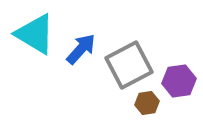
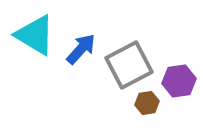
cyan triangle: moved 1 px down
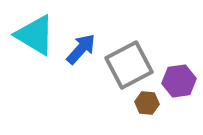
brown hexagon: rotated 15 degrees clockwise
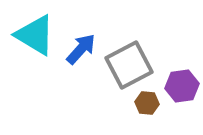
purple hexagon: moved 3 px right, 5 px down
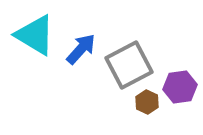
purple hexagon: moved 2 px left, 1 px down
brown hexagon: moved 1 px up; rotated 20 degrees clockwise
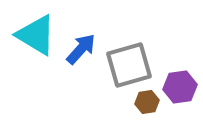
cyan triangle: moved 1 px right
gray square: rotated 12 degrees clockwise
brown hexagon: rotated 25 degrees clockwise
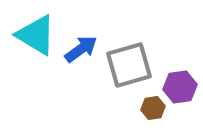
blue arrow: rotated 12 degrees clockwise
brown hexagon: moved 6 px right, 6 px down
